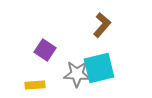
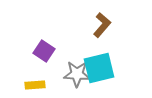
purple square: moved 1 px left, 1 px down
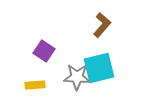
gray star: moved 3 px down
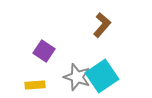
cyan square: moved 3 px right, 8 px down; rotated 20 degrees counterclockwise
gray star: rotated 16 degrees clockwise
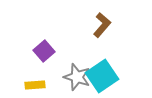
purple square: rotated 15 degrees clockwise
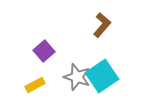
yellow rectangle: rotated 24 degrees counterclockwise
